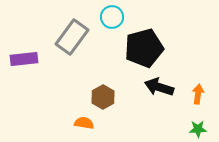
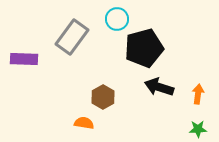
cyan circle: moved 5 px right, 2 px down
purple rectangle: rotated 8 degrees clockwise
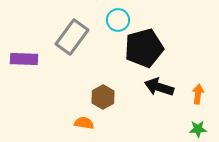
cyan circle: moved 1 px right, 1 px down
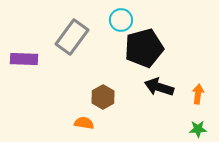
cyan circle: moved 3 px right
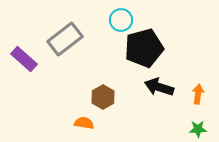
gray rectangle: moved 7 px left, 2 px down; rotated 16 degrees clockwise
purple rectangle: rotated 40 degrees clockwise
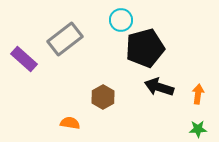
black pentagon: moved 1 px right
orange semicircle: moved 14 px left
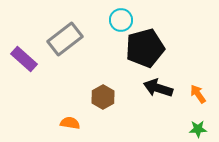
black arrow: moved 1 px left, 1 px down
orange arrow: rotated 42 degrees counterclockwise
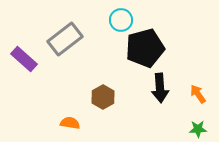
black arrow: moved 2 px right; rotated 112 degrees counterclockwise
